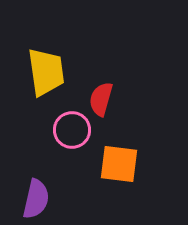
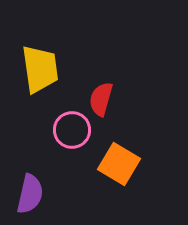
yellow trapezoid: moved 6 px left, 3 px up
orange square: rotated 24 degrees clockwise
purple semicircle: moved 6 px left, 5 px up
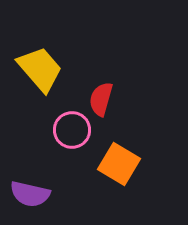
yellow trapezoid: rotated 33 degrees counterclockwise
purple semicircle: rotated 90 degrees clockwise
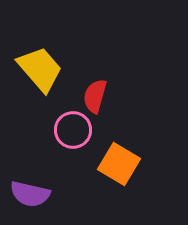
red semicircle: moved 6 px left, 3 px up
pink circle: moved 1 px right
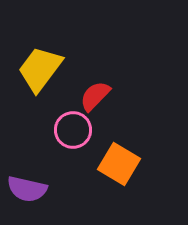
yellow trapezoid: rotated 102 degrees counterclockwise
red semicircle: rotated 28 degrees clockwise
purple semicircle: moved 3 px left, 5 px up
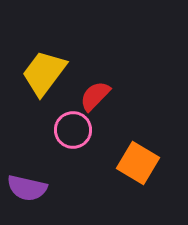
yellow trapezoid: moved 4 px right, 4 px down
orange square: moved 19 px right, 1 px up
purple semicircle: moved 1 px up
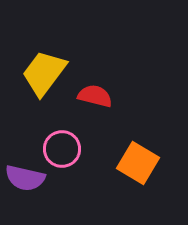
red semicircle: rotated 60 degrees clockwise
pink circle: moved 11 px left, 19 px down
purple semicircle: moved 2 px left, 10 px up
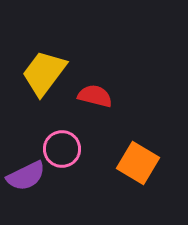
purple semicircle: moved 1 px right, 2 px up; rotated 39 degrees counterclockwise
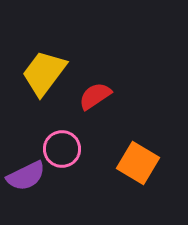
red semicircle: rotated 48 degrees counterclockwise
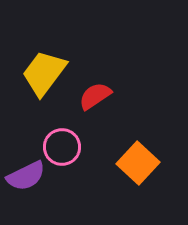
pink circle: moved 2 px up
orange square: rotated 12 degrees clockwise
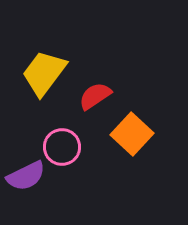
orange square: moved 6 px left, 29 px up
